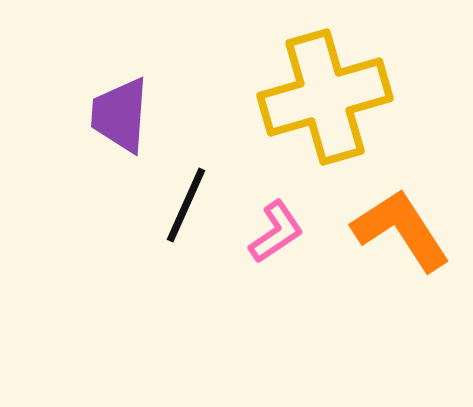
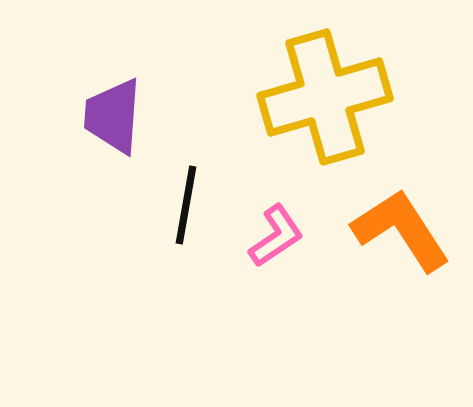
purple trapezoid: moved 7 px left, 1 px down
black line: rotated 14 degrees counterclockwise
pink L-shape: moved 4 px down
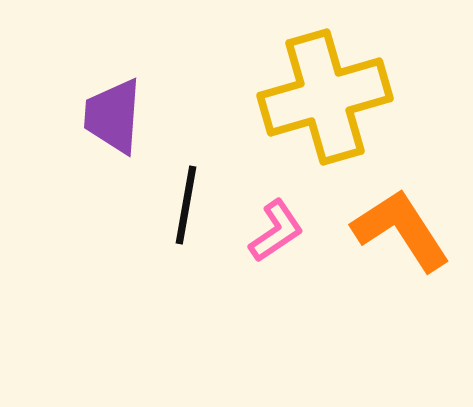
pink L-shape: moved 5 px up
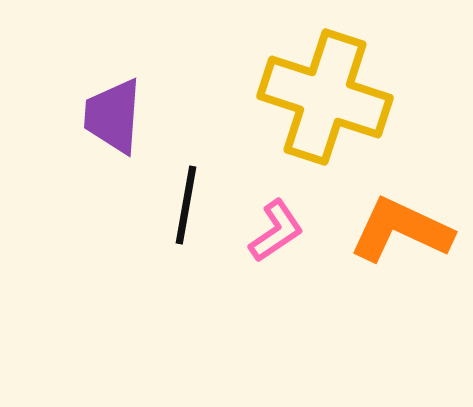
yellow cross: rotated 34 degrees clockwise
orange L-shape: rotated 32 degrees counterclockwise
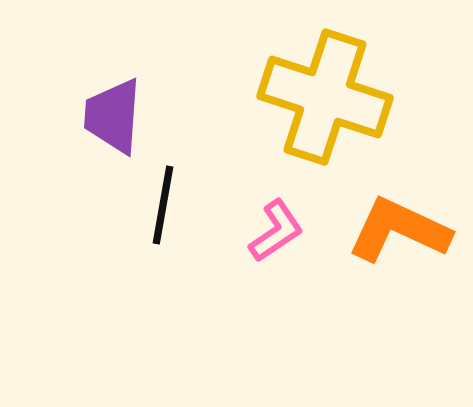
black line: moved 23 px left
orange L-shape: moved 2 px left
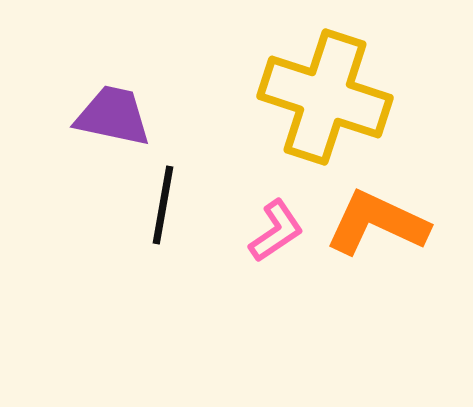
purple trapezoid: rotated 98 degrees clockwise
orange L-shape: moved 22 px left, 7 px up
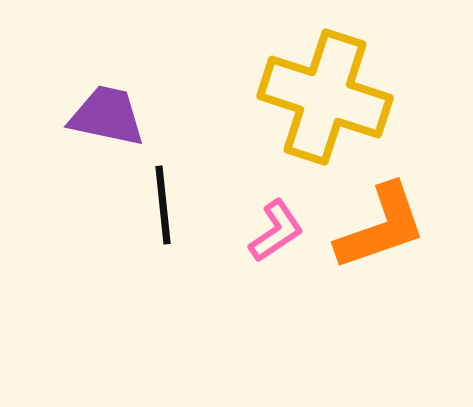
purple trapezoid: moved 6 px left
black line: rotated 16 degrees counterclockwise
orange L-shape: moved 4 px right, 4 px down; rotated 136 degrees clockwise
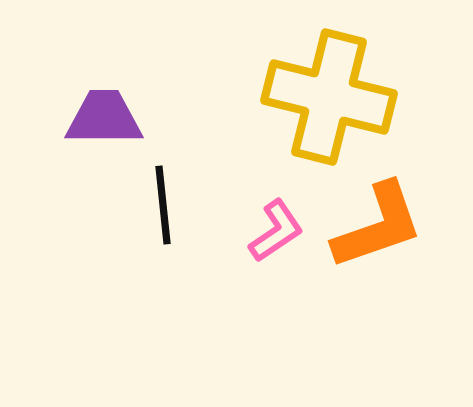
yellow cross: moved 4 px right; rotated 4 degrees counterclockwise
purple trapezoid: moved 3 px left, 2 px down; rotated 12 degrees counterclockwise
orange L-shape: moved 3 px left, 1 px up
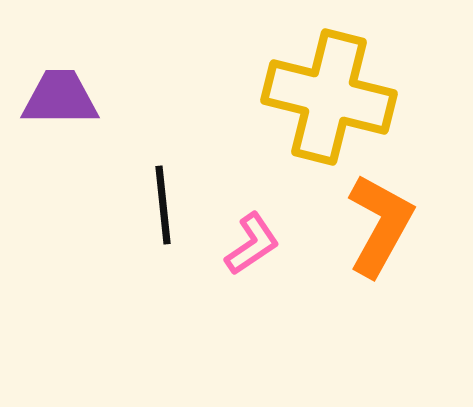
purple trapezoid: moved 44 px left, 20 px up
orange L-shape: moved 2 px right, 1 px up; rotated 42 degrees counterclockwise
pink L-shape: moved 24 px left, 13 px down
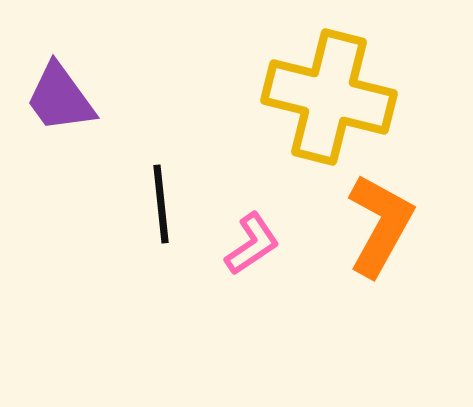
purple trapezoid: rotated 126 degrees counterclockwise
black line: moved 2 px left, 1 px up
